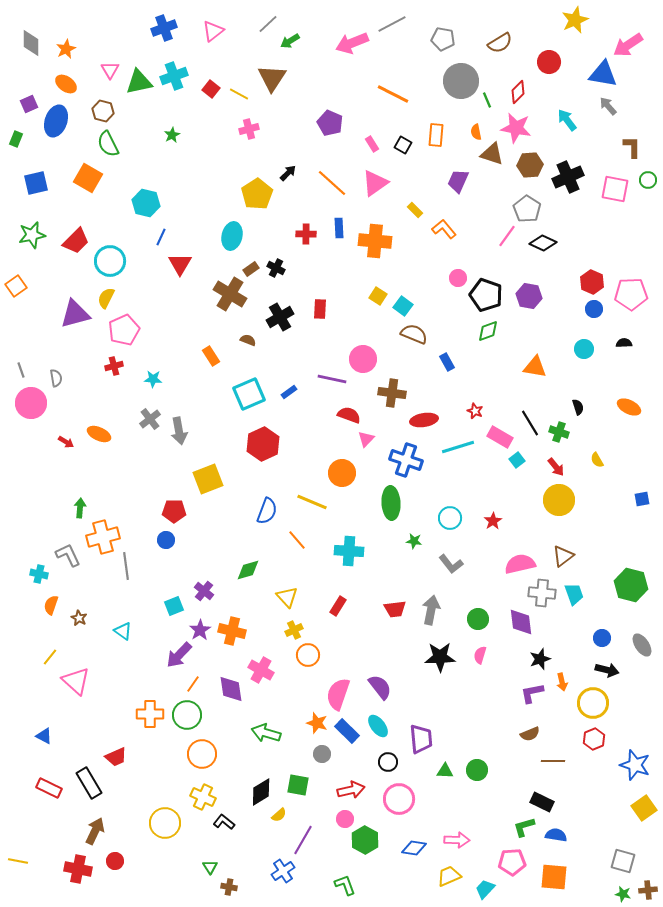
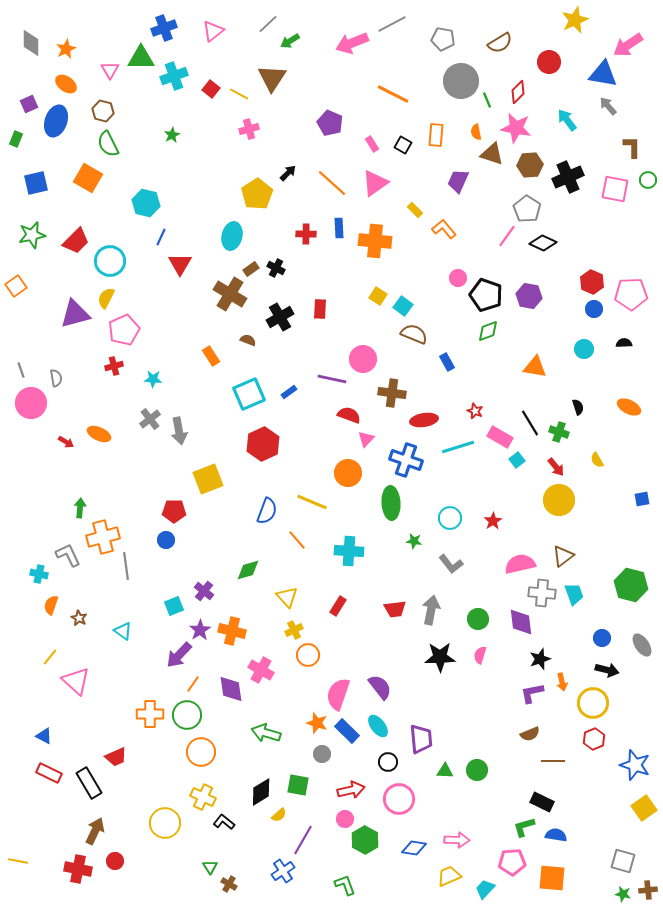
green triangle at (139, 82): moved 2 px right, 24 px up; rotated 12 degrees clockwise
orange circle at (342, 473): moved 6 px right
orange circle at (202, 754): moved 1 px left, 2 px up
red rectangle at (49, 788): moved 15 px up
orange square at (554, 877): moved 2 px left, 1 px down
brown cross at (229, 887): moved 3 px up; rotated 21 degrees clockwise
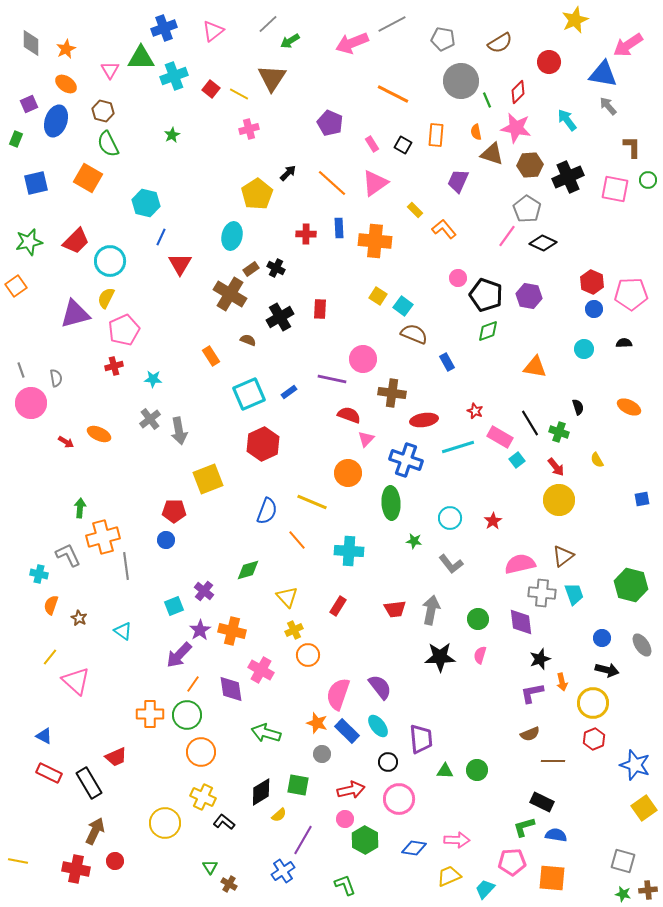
green star at (32, 235): moved 3 px left, 7 px down
red cross at (78, 869): moved 2 px left
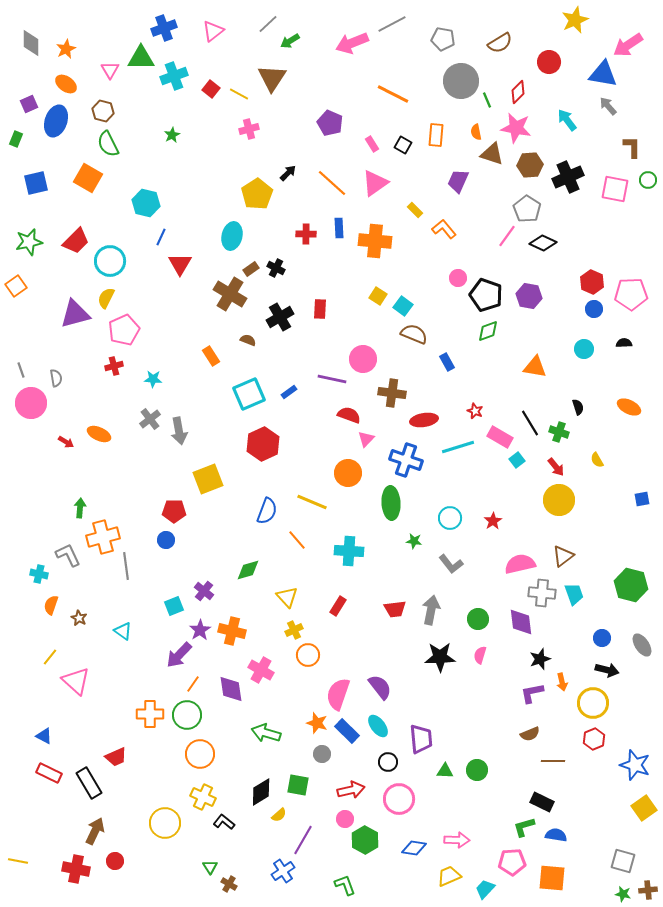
orange circle at (201, 752): moved 1 px left, 2 px down
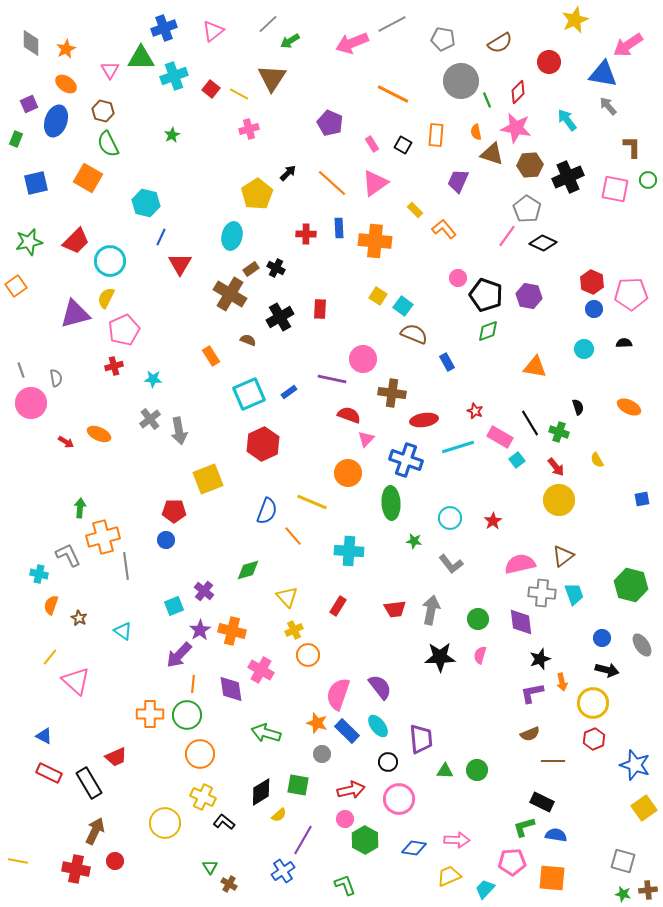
orange line at (297, 540): moved 4 px left, 4 px up
orange line at (193, 684): rotated 30 degrees counterclockwise
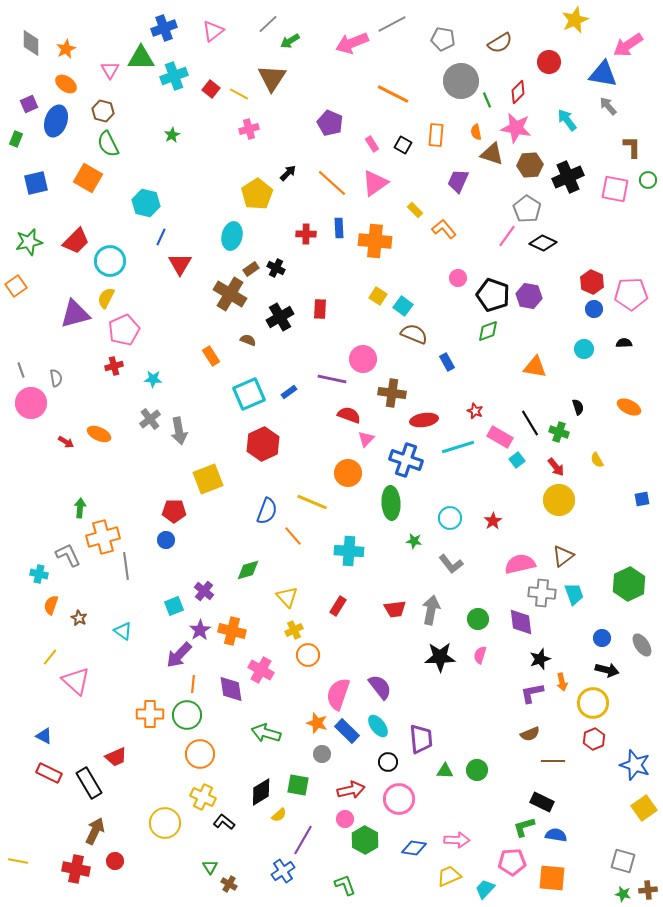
black pentagon at (486, 295): moved 7 px right
green hexagon at (631, 585): moved 2 px left, 1 px up; rotated 20 degrees clockwise
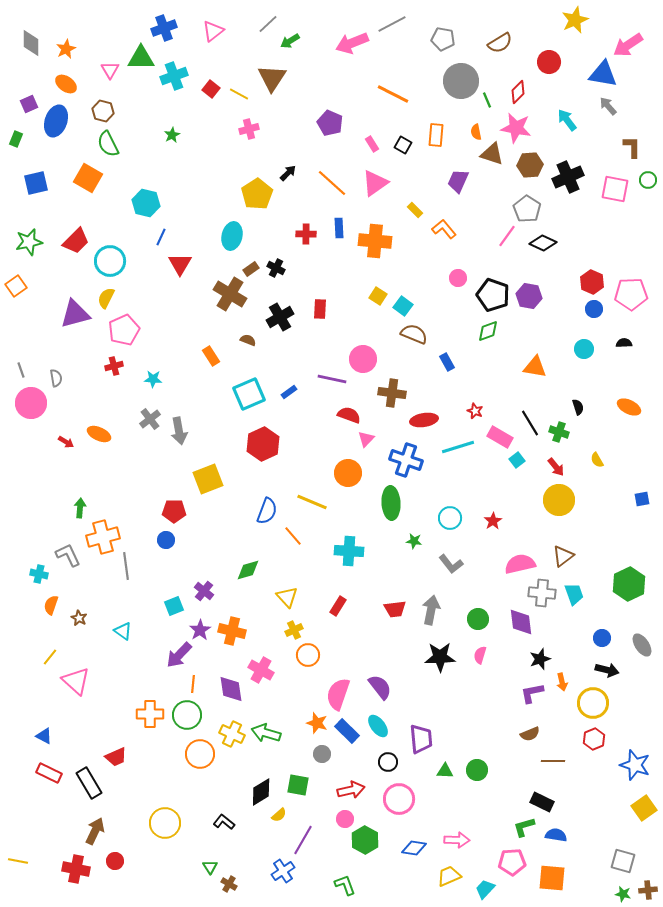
yellow cross at (203, 797): moved 29 px right, 63 px up
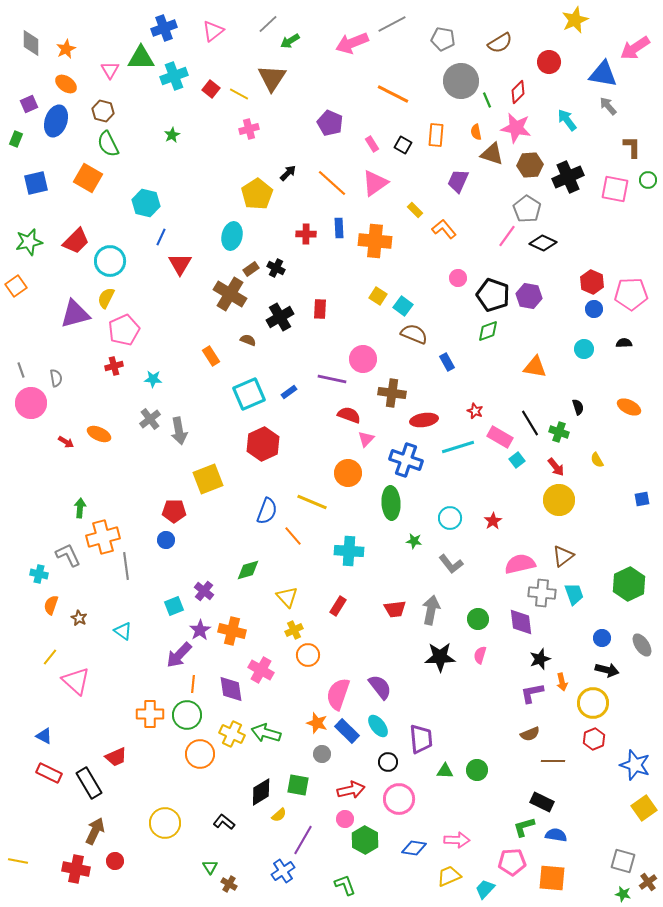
pink arrow at (628, 45): moved 7 px right, 3 px down
brown cross at (648, 890): moved 8 px up; rotated 30 degrees counterclockwise
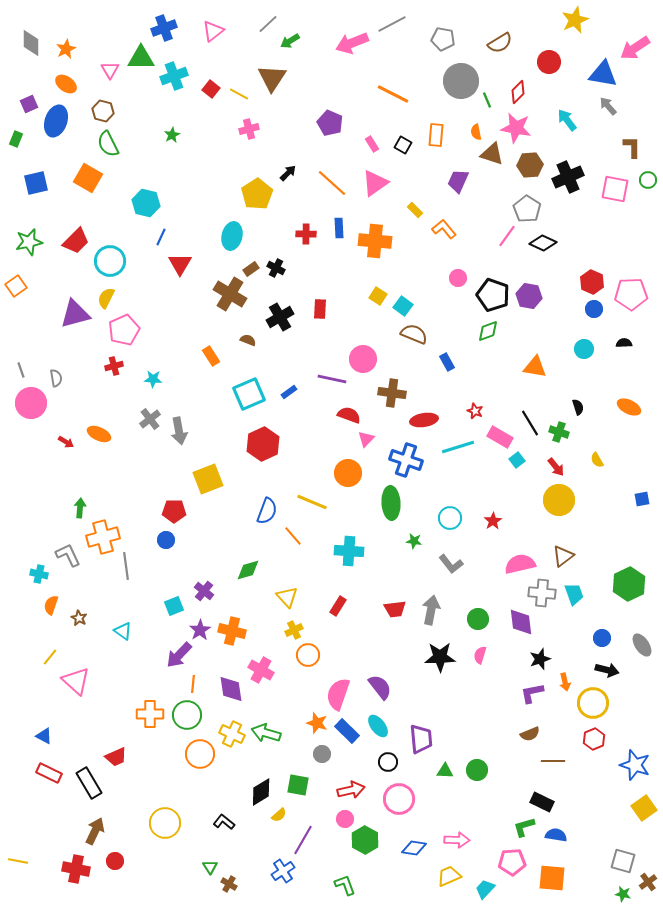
orange arrow at (562, 682): moved 3 px right
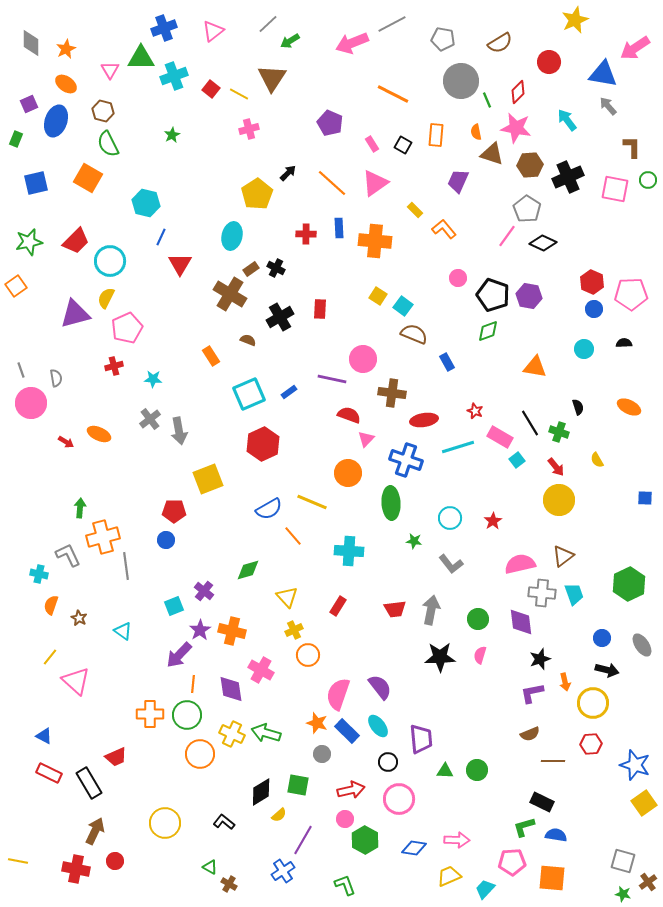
pink pentagon at (124, 330): moved 3 px right, 2 px up
blue square at (642, 499): moved 3 px right, 1 px up; rotated 14 degrees clockwise
blue semicircle at (267, 511): moved 2 px right, 2 px up; rotated 40 degrees clockwise
red hexagon at (594, 739): moved 3 px left, 5 px down; rotated 20 degrees clockwise
yellow square at (644, 808): moved 5 px up
green triangle at (210, 867): rotated 28 degrees counterclockwise
